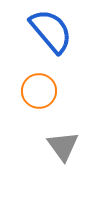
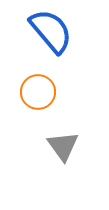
orange circle: moved 1 px left, 1 px down
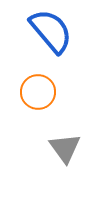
gray triangle: moved 2 px right, 2 px down
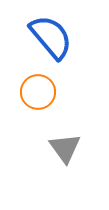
blue semicircle: moved 6 px down
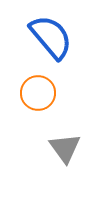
orange circle: moved 1 px down
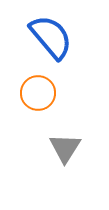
gray triangle: rotated 8 degrees clockwise
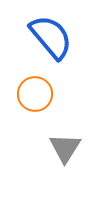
orange circle: moved 3 px left, 1 px down
